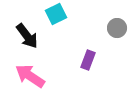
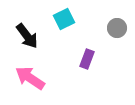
cyan square: moved 8 px right, 5 px down
purple rectangle: moved 1 px left, 1 px up
pink arrow: moved 2 px down
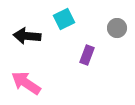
black arrow: rotated 132 degrees clockwise
purple rectangle: moved 4 px up
pink arrow: moved 4 px left, 5 px down
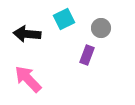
gray circle: moved 16 px left
black arrow: moved 2 px up
pink arrow: moved 2 px right, 4 px up; rotated 12 degrees clockwise
